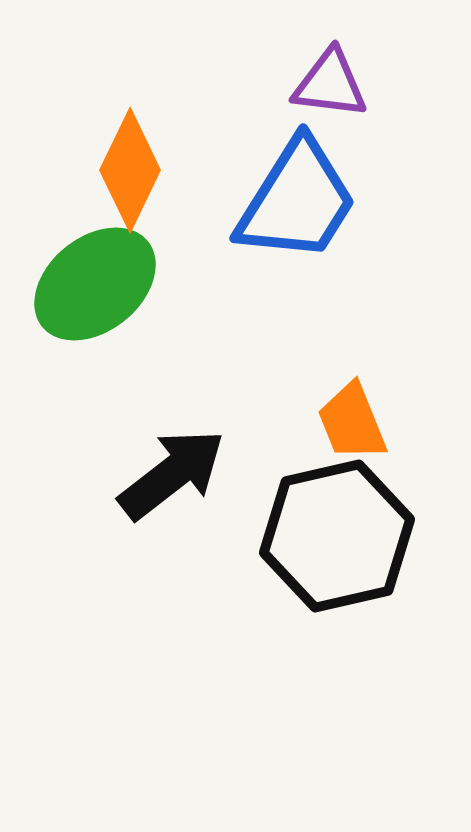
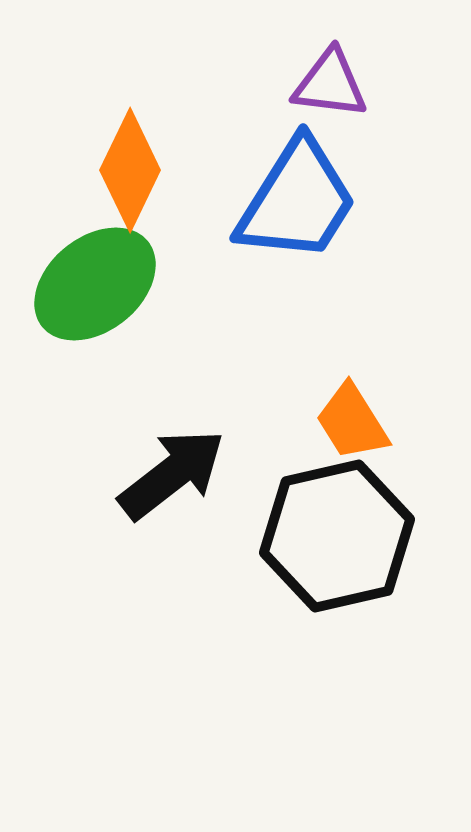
orange trapezoid: rotated 10 degrees counterclockwise
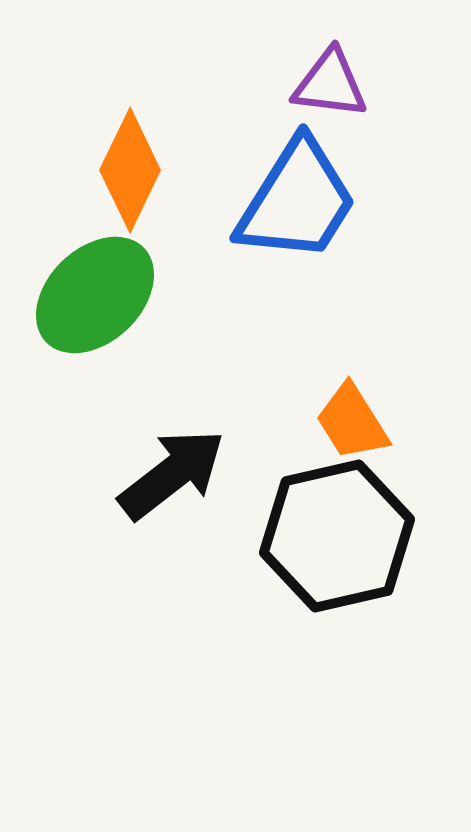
green ellipse: moved 11 px down; rotated 5 degrees counterclockwise
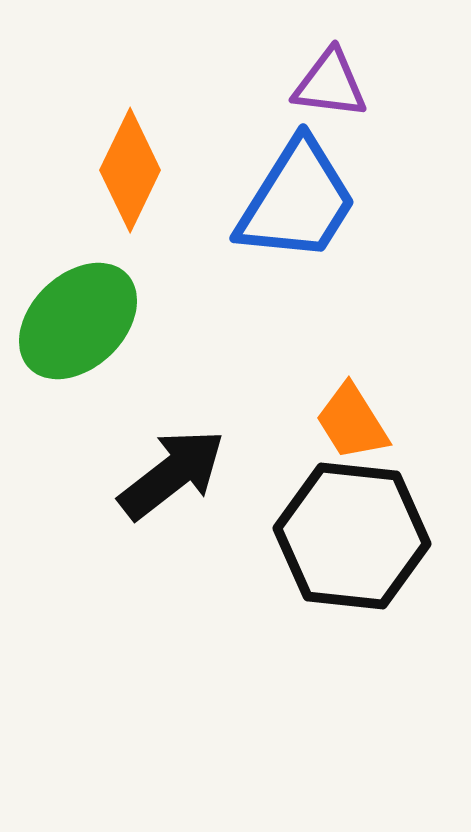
green ellipse: moved 17 px left, 26 px down
black hexagon: moved 15 px right; rotated 19 degrees clockwise
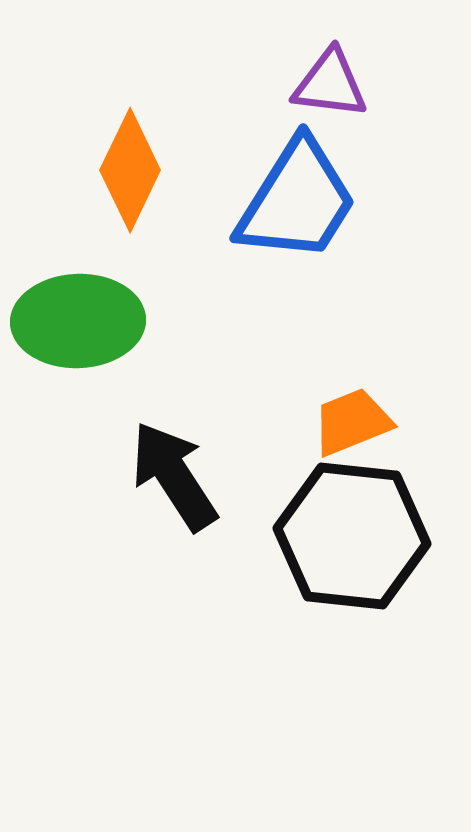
green ellipse: rotated 42 degrees clockwise
orange trapezoid: rotated 100 degrees clockwise
black arrow: moved 2 px right, 2 px down; rotated 85 degrees counterclockwise
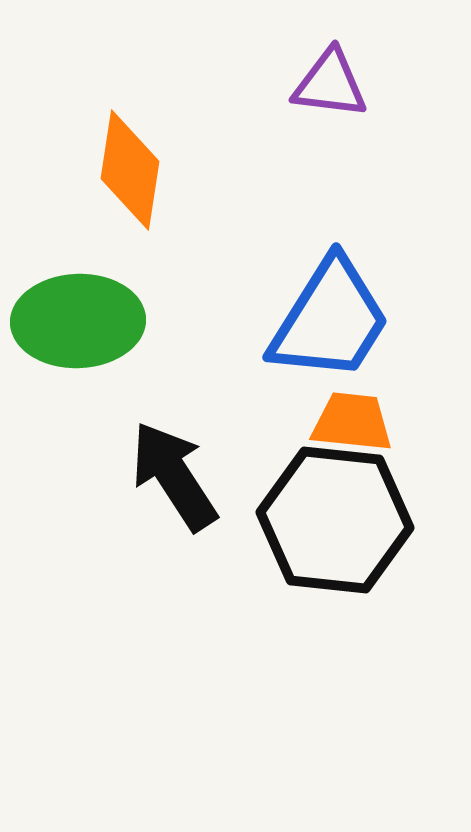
orange diamond: rotated 17 degrees counterclockwise
blue trapezoid: moved 33 px right, 119 px down
orange trapezoid: rotated 28 degrees clockwise
black hexagon: moved 17 px left, 16 px up
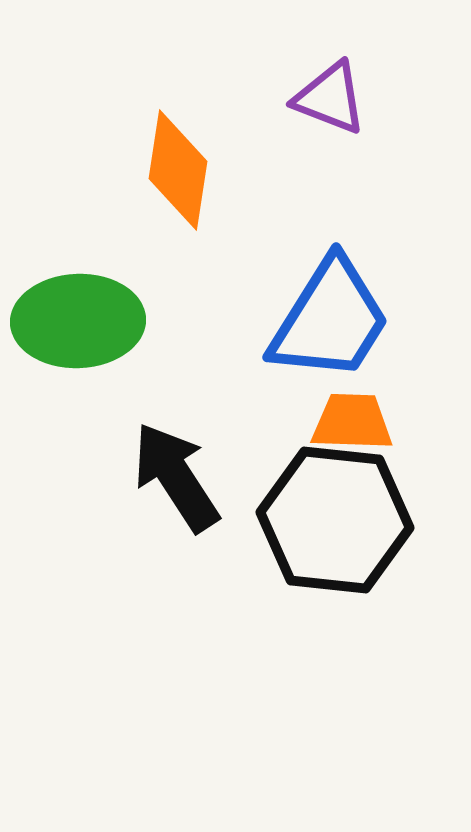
purple triangle: moved 14 px down; rotated 14 degrees clockwise
orange diamond: moved 48 px right
orange trapezoid: rotated 4 degrees counterclockwise
black arrow: moved 2 px right, 1 px down
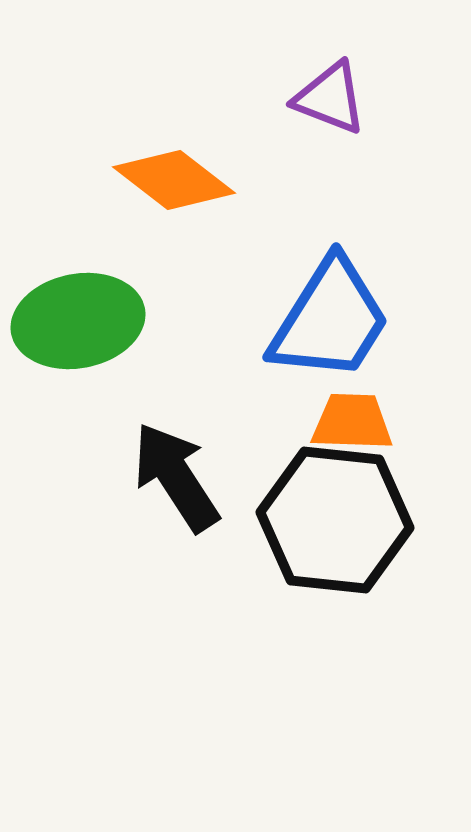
orange diamond: moved 4 px left, 10 px down; rotated 61 degrees counterclockwise
green ellipse: rotated 9 degrees counterclockwise
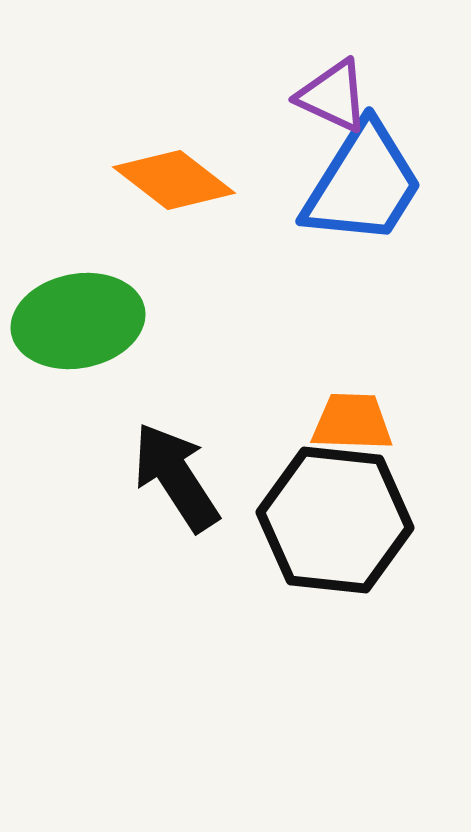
purple triangle: moved 3 px right, 2 px up; rotated 4 degrees clockwise
blue trapezoid: moved 33 px right, 136 px up
